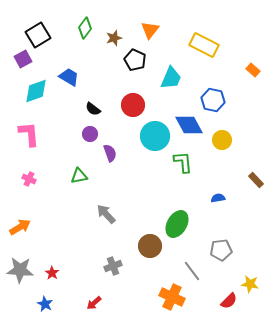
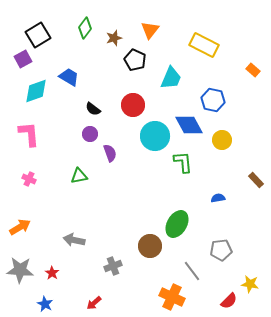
gray arrow: moved 32 px left, 26 px down; rotated 35 degrees counterclockwise
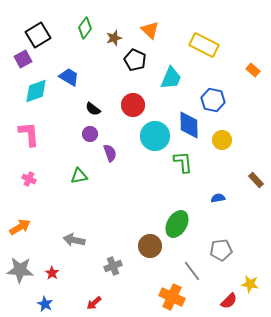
orange triangle: rotated 24 degrees counterclockwise
blue diamond: rotated 28 degrees clockwise
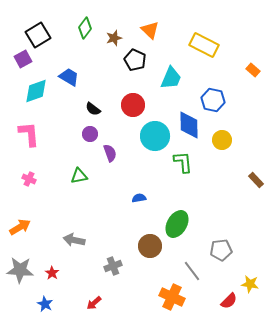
blue semicircle: moved 79 px left
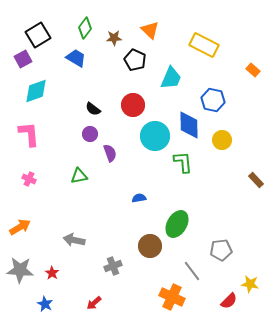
brown star: rotated 14 degrees clockwise
blue trapezoid: moved 7 px right, 19 px up
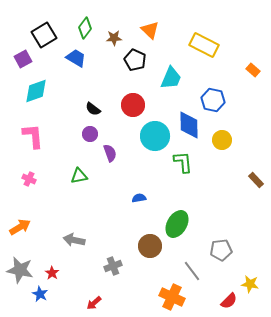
black square: moved 6 px right
pink L-shape: moved 4 px right, 2 px down
gray star: rotated 8 degrees clockwise
blue star: moved 5 px left, 10 px up
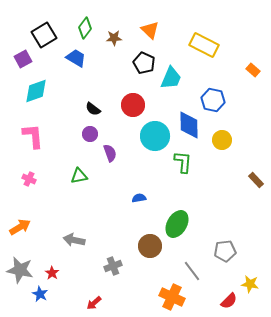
black pentagon: moved 9 px right, 3 px down
green L-shape: rotated 10 degrees clockwise
gray pentagon: moved 4 px right, 1 px down
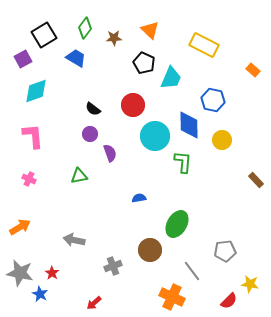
brown circle: moved 4 px down
gray star: moved 3 px down
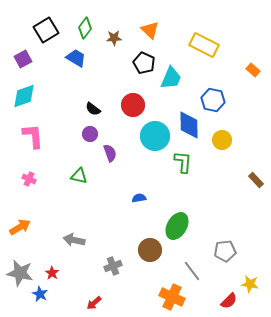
black square: moved 2 px right, 5 px up
cyan diamond: moved 12 px left, 5 px down
green triangle: rotated 24 degrees clockwise
green ellipse: moved 2 px down
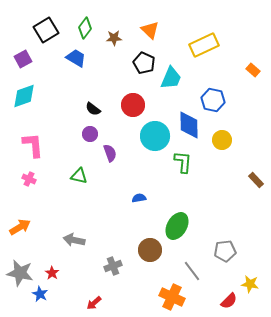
yellow rectangle: rotated 52 degrees counterclockwise
pink L-shape: moved 9 px down
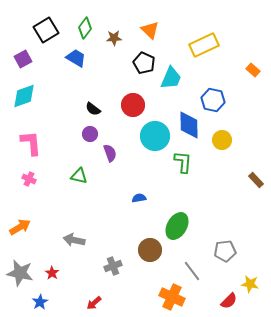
pink L-shape: moved 2 px left, 2 px up
blue star: moved 8 px down; rotated 14 degrees clockwise
